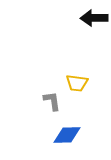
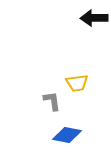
yellow trapezoid: rotated 15 degrees counterclockwise
blue diamond: rotated 12 degrees clockwise
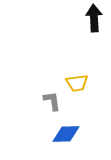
black arrow: rotated 88 degrees clockwise
blue diamond: moved 1 px left, 1 px up; rotated 12 degrees counterclockwise
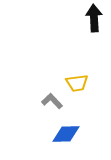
gray L-shape: rotated 35 degrees counterclockwise
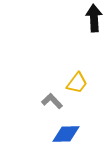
yellow trapezoid: rotated 45 degrees counterclockwise
